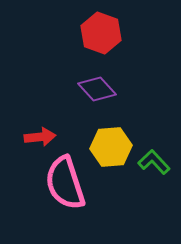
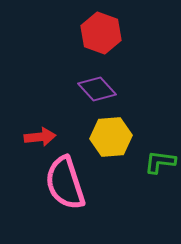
yellow hexagon: moved 10 px up
green L-shape: moved 6 px right; rotated 40 degrees counterclockwise
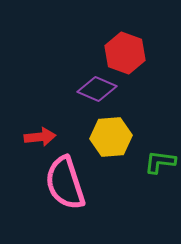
red hexagon: moved 24 px right, 20 px down
purple diamond: rotated 24 degrees counterclockwise
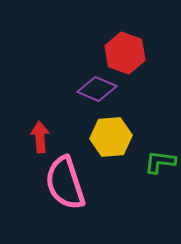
red arrow: rotated 88 degrees counterclockwise
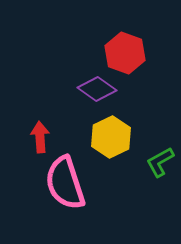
purple diamond: rotated 12 degrees clockwise
yellow hexagon: rotated 21 degrees counterclockwise
green L-shape: rotated 36 degrees counterclockwise
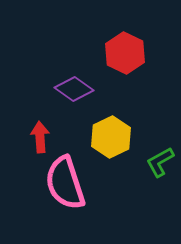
red hexagon: rotated 6 degrees clockwise
purple diamond: moved 23 px left
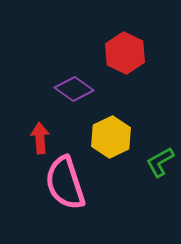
red arrow: moved 1 px down
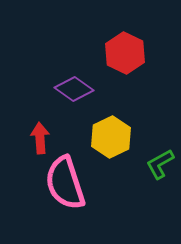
green L-shape: moved 2 px down
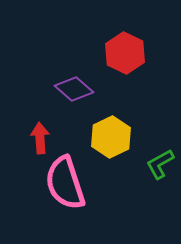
purple diamond: rotated 6 degrees clockwise
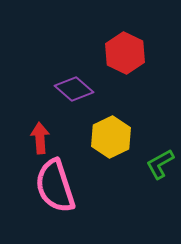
pink semicircle: moved 10 px left, 3 px down
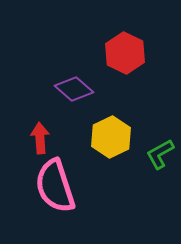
green L-shape: moved 10 px up
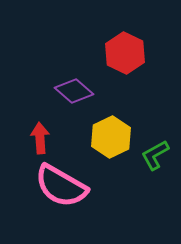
purple diamond: moved 2 px down
green L-shape: moved 5 px left, 1 px down
pink semicircle: moved 6 px right; rotated 42 degrees counterclockwise
